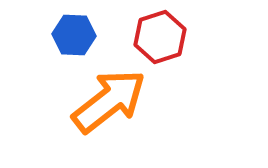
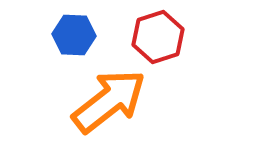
red hexagon: moved 2 px left
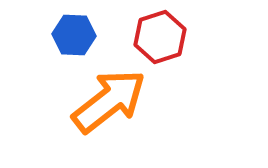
red hexagon: moved 2 px right
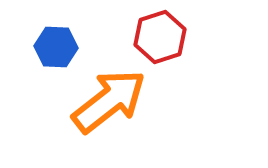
blue hexagon: moved 18 px left, 12 px down
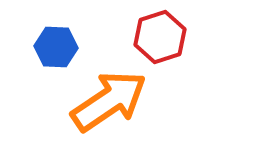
orange arrow: rotated 4 degrees clockwise
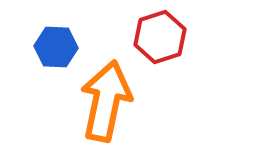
orange arrow: moved 3 px left; rotated 44 degrees counterclockwise
